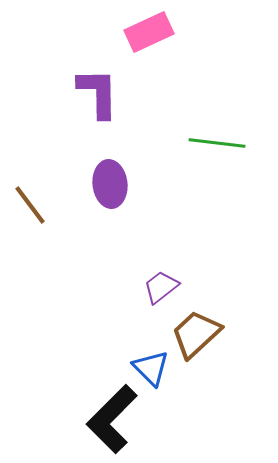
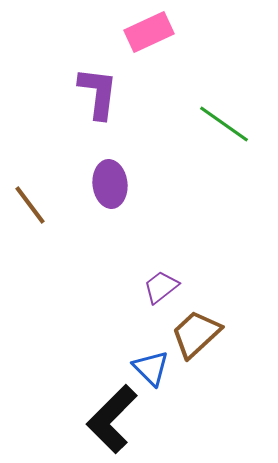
purple L-shape: rotated 8 degrees clockwise
green line: moved 7 px right, 19 px up; rotated 28 degrees clockwise
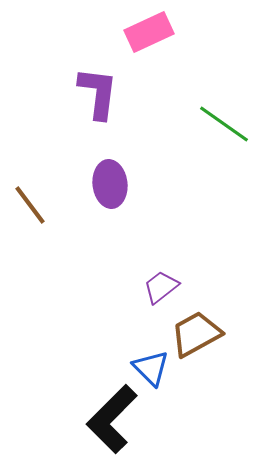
brown trapezoid: rotated 14 degrees clockwise
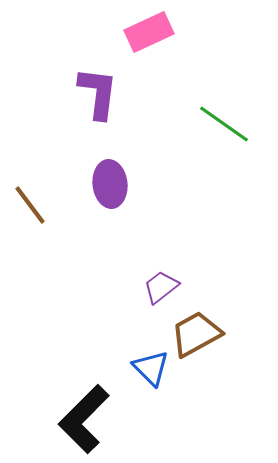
black L-shape: moved 28 px left
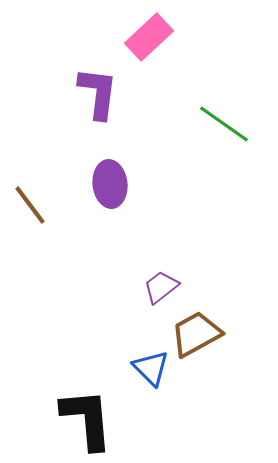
pink rectangle: moved 5 px down; rotated 18 degrees counterclockwise
black L-shape: moved 3 px right; rotated 130 degrees clockwise
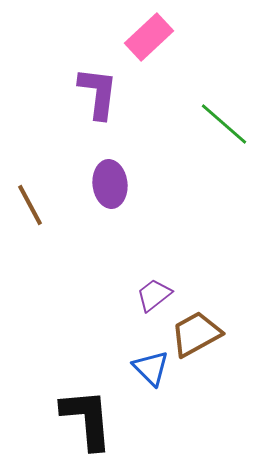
green line: rotated 6 degrees clockwise
brown line: rotated 9 degrees clockwise
purple trapezoid: moved 7 px left, 8 px down
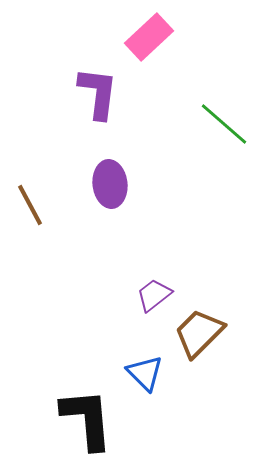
brown trapezoid: moved 3 px right, 1 px up; rotated 16 degrees counterclockwise
blue triangle: moved 6 px left, 5 px down
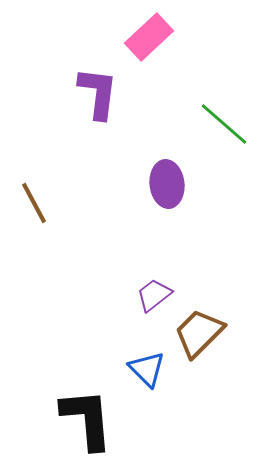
purple ellipse: moved 57 px right
brown line: moved 4 px right, 2 px up
blue triangle: moved 2 px right, 4 px up
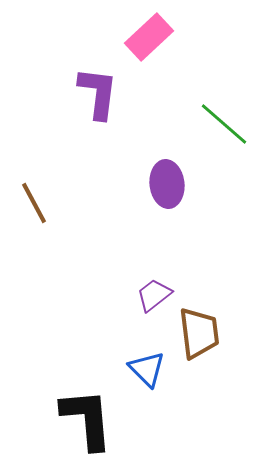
brown trapezoid: rotated 128 degrees clockwise
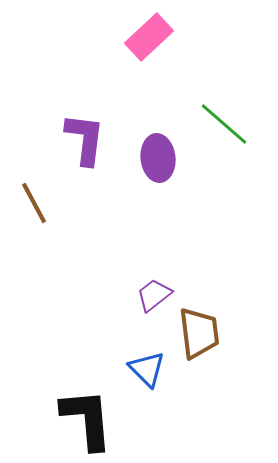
purple L-shape: moved 13 px left, 46 px down
purple ellipse: moved 9 px left, 26 px up
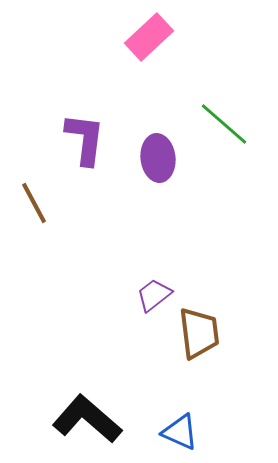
blue triangle: moved 33 px right, 63 px down; rotated 21 degrees counterclockwise
black L-shape: rotated 44 degrees counterclockwise
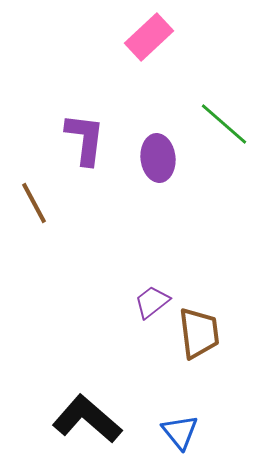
purple trapezoid: moved 2 px left, 7 px down
blue triangle: rotated 27 degrees clockwise
